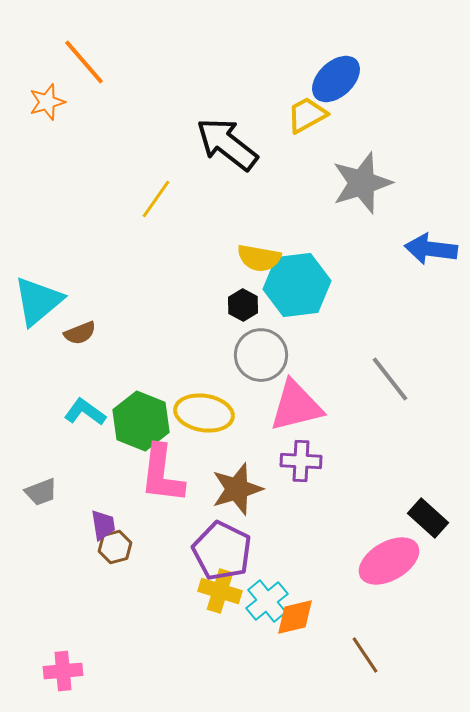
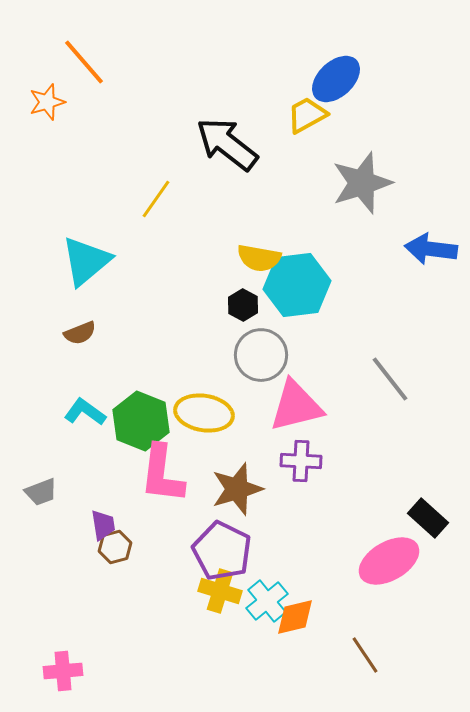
cyan triangle: moved 48 px right, 40 px up
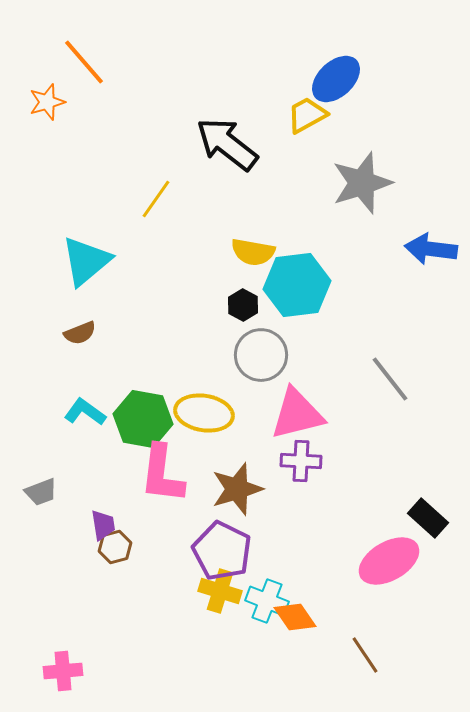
yellow semicircle: moved 6 px left, 6 px up
pink triangle: moved 1 px right, 8 px down
green hexagon: moved 2 px right, 2 px up; rotated 12 degrees counterclockwise
cyan cross: rotated 30 degrees counterclockwise
orange diamond: rotated 69 degrees clockwise
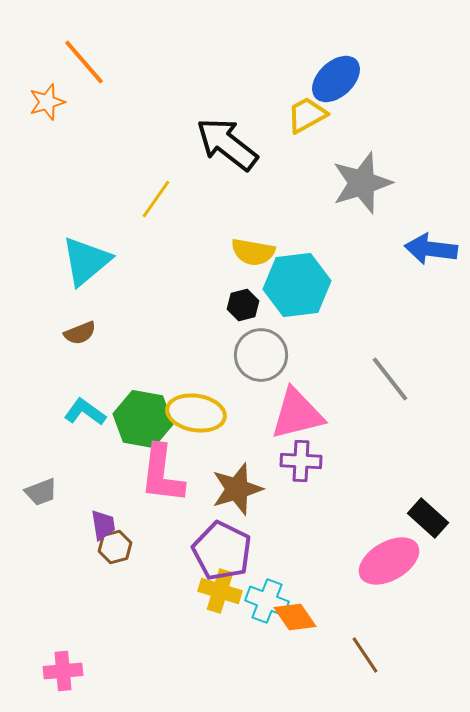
black hexagon: rotated 16 degrees clockwise
yellow ellipse: moved 8 px left
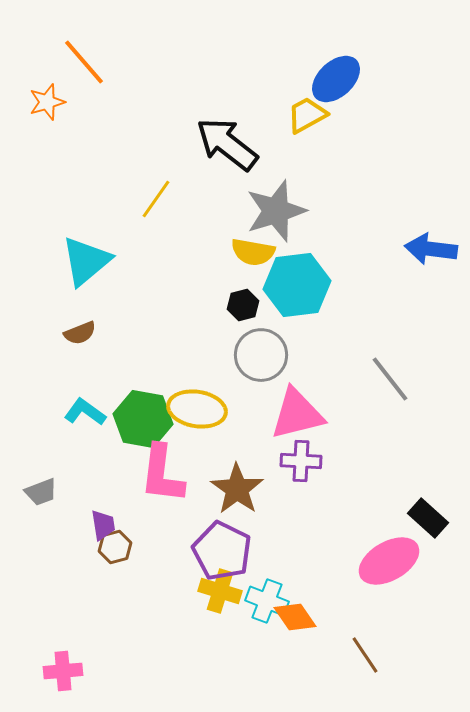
gray star: moved 86 px left, 28 px down
yellow ellipse: moved 1 px right, 4 px up
brown star: rotated 20 degrees counterclockwise
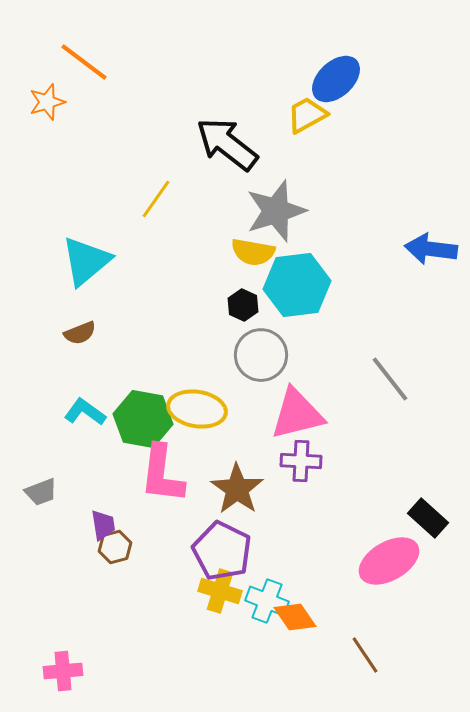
orange line: rotated 12 degrees counterclockwise
black hexagon: rotated 20 degrees counterclockwise
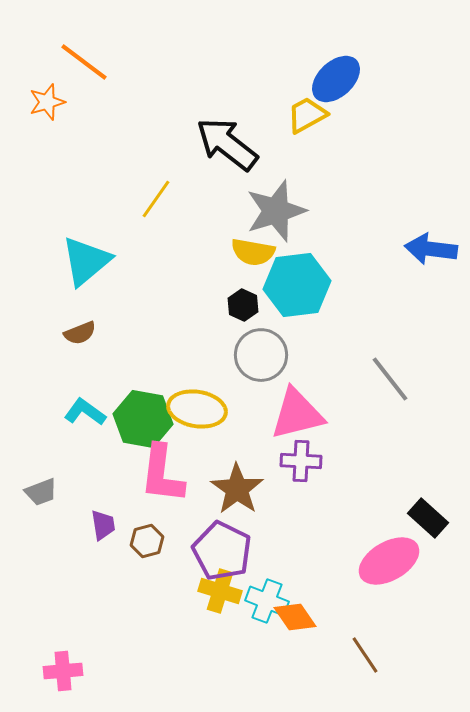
brown hexagon: moved 32 px right, 6 px up
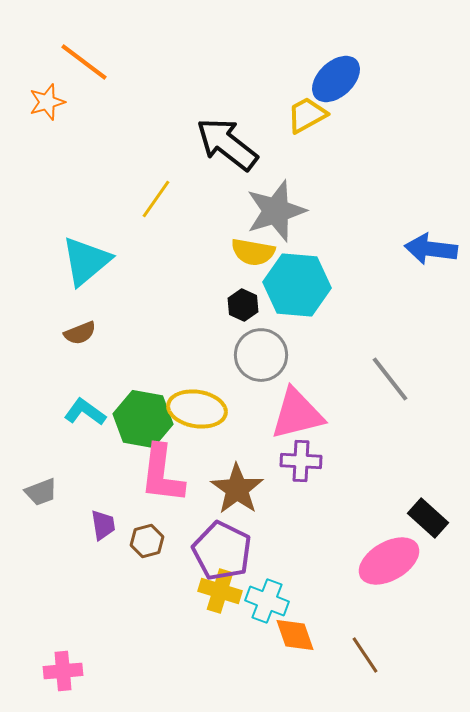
cyan hexagon: rotated 12 degrees clockwise
orange diamond: moved 18 px down; rotated 15 degrees clockwise
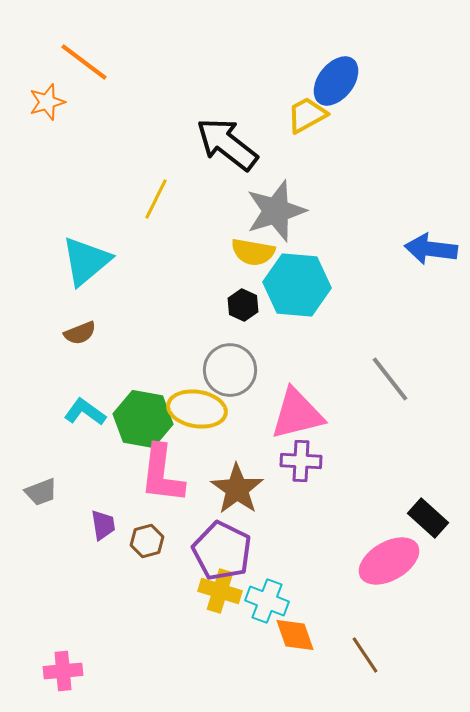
blue ellipse: moved 2 px down; rotated 9 degrees counterclockwise
yellow line: rotated 9 degrees counterclockwise
gray circle: moved 31 px left, 15 px down
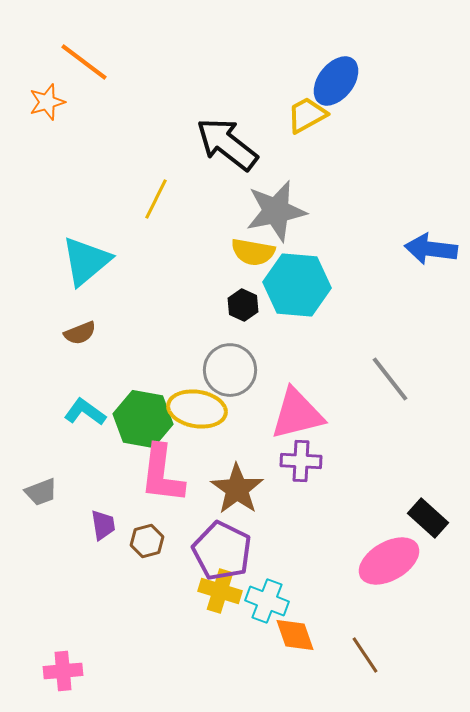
gray star: rotated 6 degrees clockwise
